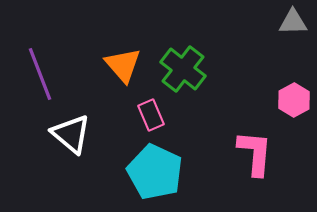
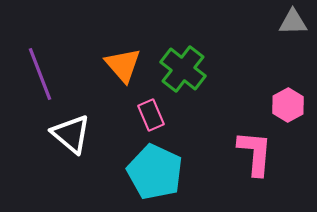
pink hexagon: moved 6 px left, 5 px down
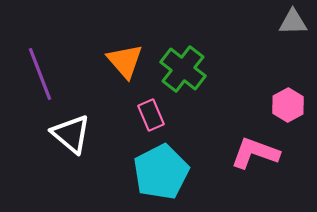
orange triangle: moved 2 px right, 4 px up
pink L-shape: rotated 75 degrees counterclockwise
cyan pentagon: moved 6 px right; rotated 20 degrees clockwise
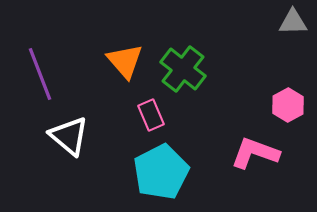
white triangle: moved 2 px left, 2 px down
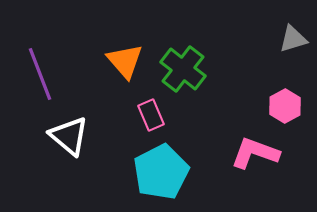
gray triangle: moved 17 px down; rotated 16 degrees counterclockwise
pink hexagon: moved 3 px left, 1 px down
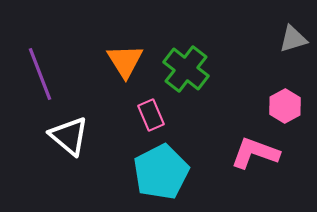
orange triangle: rotated 9 degrees clockwise
green cross: moved 3 px right
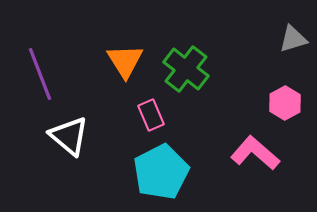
pink hexagon: moved 3 px up
pink L-shape: rotated 21 degrees clockwise
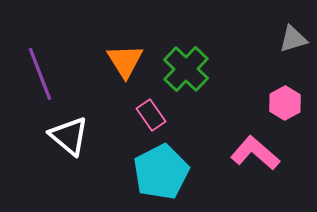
green cross: rotated 6 degrees clockwise
pink rectangle: rotated 12 degrees counterclockwise
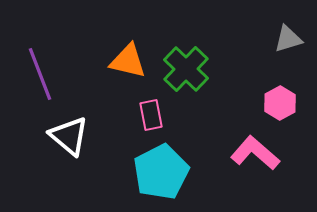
gray triangle: moved 5 px left
orange triangle: moved 3 px right; rotated 45 degrees counterclockwise
pink hexagon: moved 5 px left
pink rectangle: rotated 24 degrees clockwise
